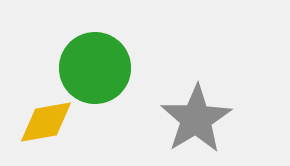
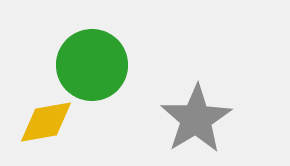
green circle: moved 3 px left, 3 px up
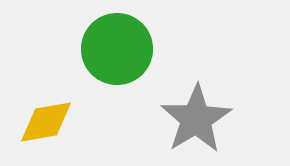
green circle: moved 25 px right, 16 px up
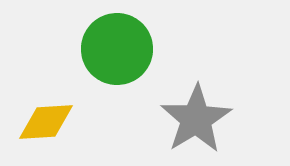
yellow diamond: rotated 6 degrees clockwise
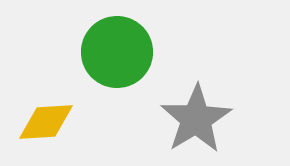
green circle: moved 3 px down
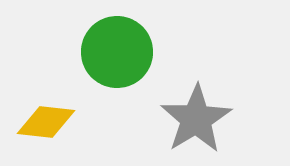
yellow diamond: rotated 10 degrees clockwise
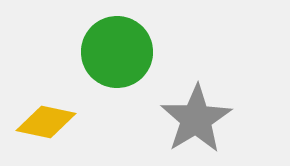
yellow diamond: rotated 6 degrees clockwise
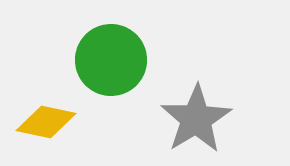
green circle: moved 6 px left, 8 px down
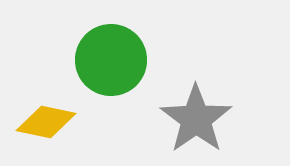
gray star: rotated 4 degrees counterclockwise
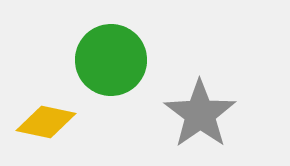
gray star: moved 4 px right, 5 px up
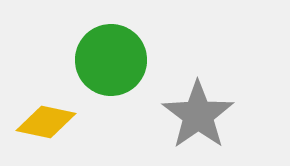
gray star: moved 2 px left, 1 px down
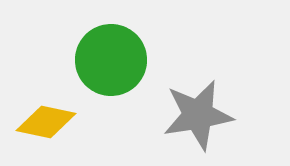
gray star: rotated 26 degrees clockwise
